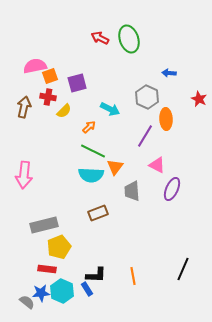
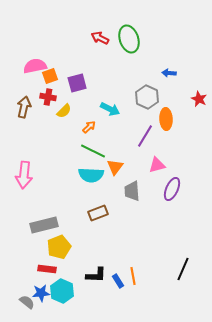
pink triangle: rotated 42 degrees counterclockwise
blue rectangle: moved 31 px right, 8 px up
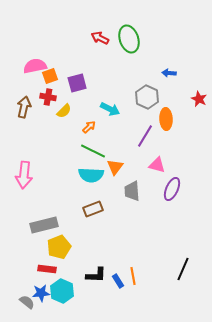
pink triangle: rotated 30 degrees clockwise
brown rectangle: moved 5 px left, 4 px up
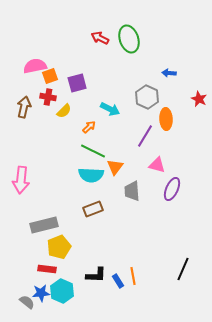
pink arrow: moved 3 px left, 5 px down
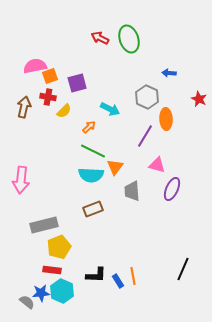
red rectangle: moved 5 px right, 1 px down
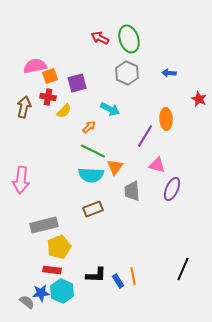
gray hexagon: moved 20 px left, 24 px up
